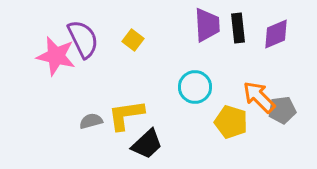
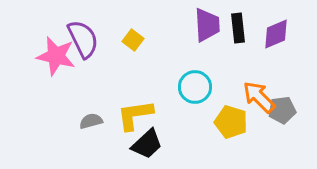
yellow L-shape: moved 9 px right
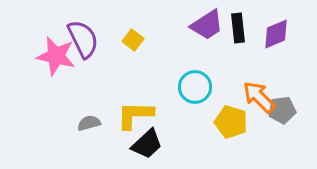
purple trapezoid: rotated 60 degrees clockwise
yellow L-shape: rotated 9 degrees clockwise
gray semicircle: moved 2 px left, 2 px down
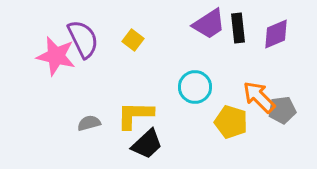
purple trapezoid: moved 2 px right, 1 px up
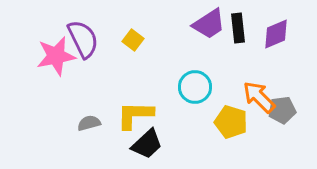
pink star: rotated 24 degrees counterclockwise
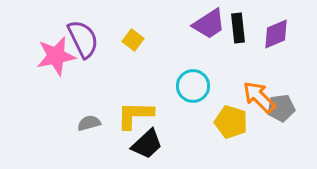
cyan circle: moved 2 px left, 1 px up
gray pentagon: moved 1 px left, 2 px up
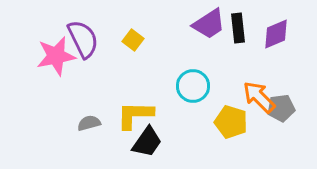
black trapezoid: moved 2 px up; rotated 12 degrees counterclockwise
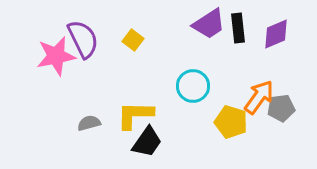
orange arrow: rotated 81 degrees clockwise
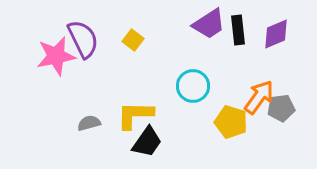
black rectangle: moved 2 px down
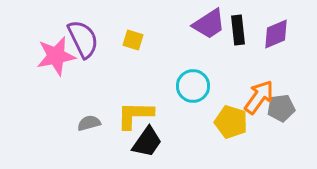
yellow square: rotated 20 degrees counterclockwise
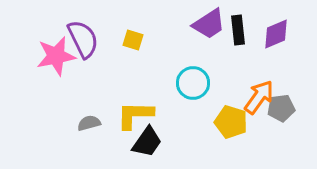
cyan circle: moved 3 px up
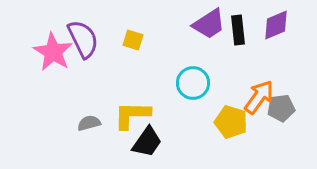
purple diamond: moved 9 px up
pink star: moved 3 px left, 4 px up; rotated 30 degrees counterclockwise
yellow L-shape: moved 3 px left
